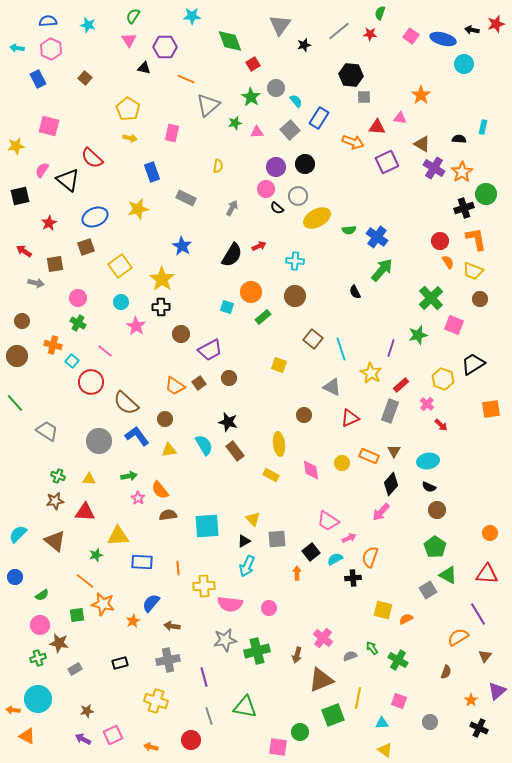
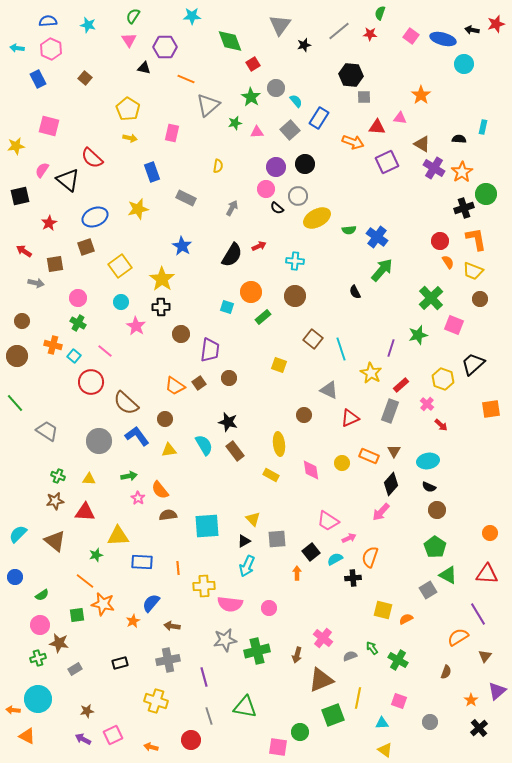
purple trapezoid at (210, 350): rotated 55 degrees counterclockwise
cyan square at (72, 361): moved 2 px right, 5 px up
black trapezoid at (473, 364): rotated 10 degrees counterclockwise
gray triangle at (332, 387): moved 3 px left, 3 px down
black cross at (479, 728): rotated 24 degrees clockwise
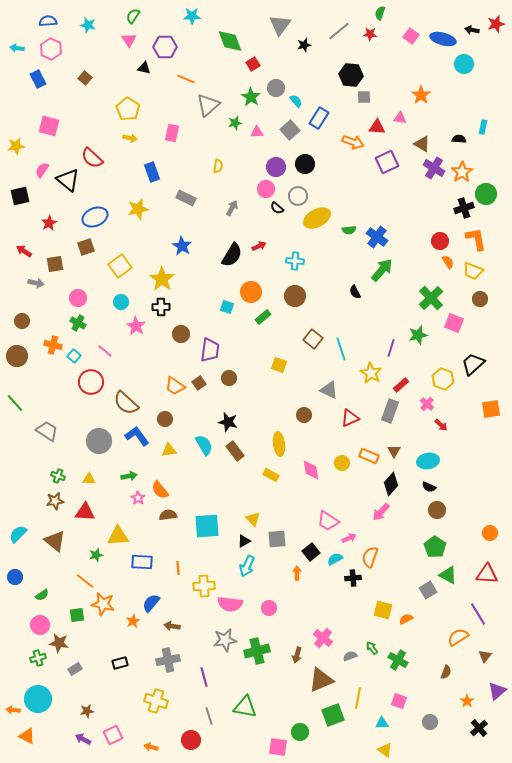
pink square at (454, 325): moved 2 px up
orange star at (471, 700): moved 4 px left, 1 px down
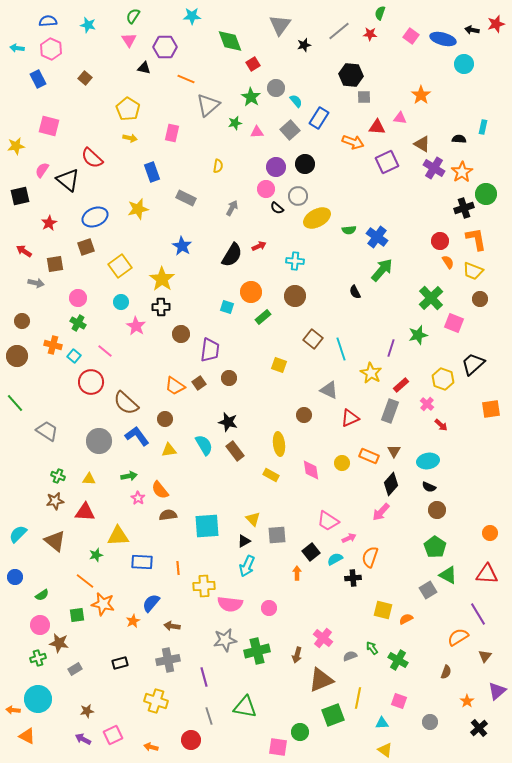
gray square at (277, 539): moved 4 px up
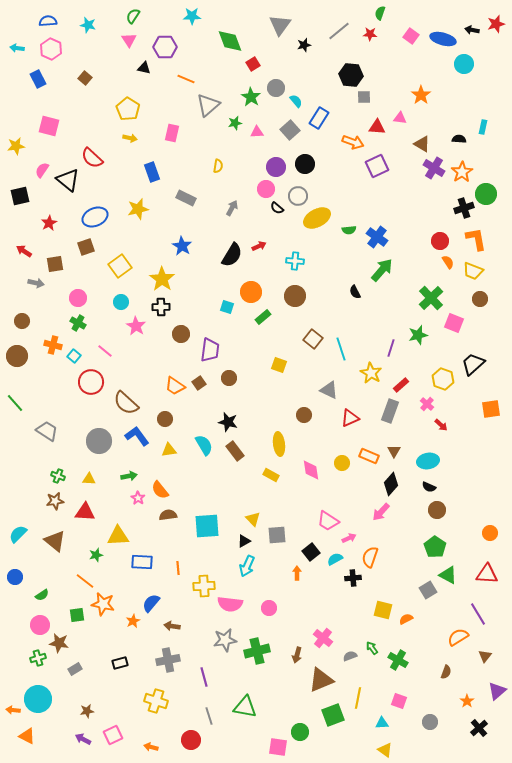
purple square at (387, 162): moved 10 px left, 4 px down
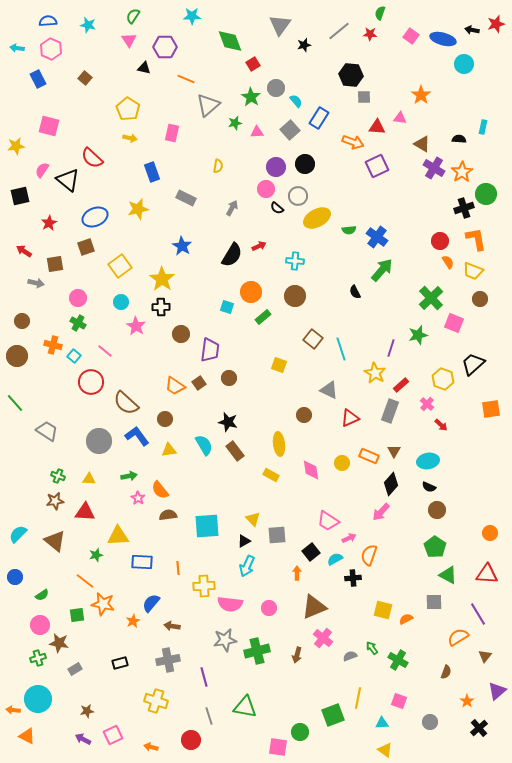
yellow star at (371, 373): moved 4 px right
orange semicircle at (370, 557): moved 1 px left, 2 px up
gray square at (428, 590): moved 6 px right, 12 px down; rotated 30 degrees clockwise
brown triangle at (321, 680): moved 7 px left, 73 px up
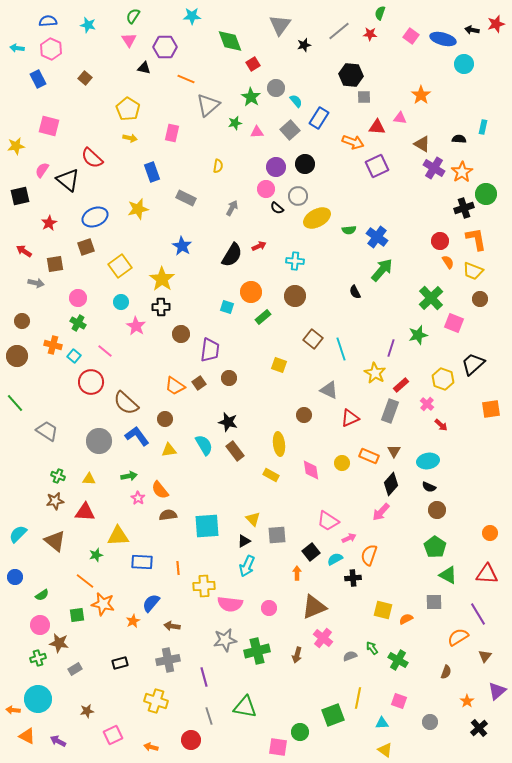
purple arrow at (83, 739): moved 25 px left, 2 px down
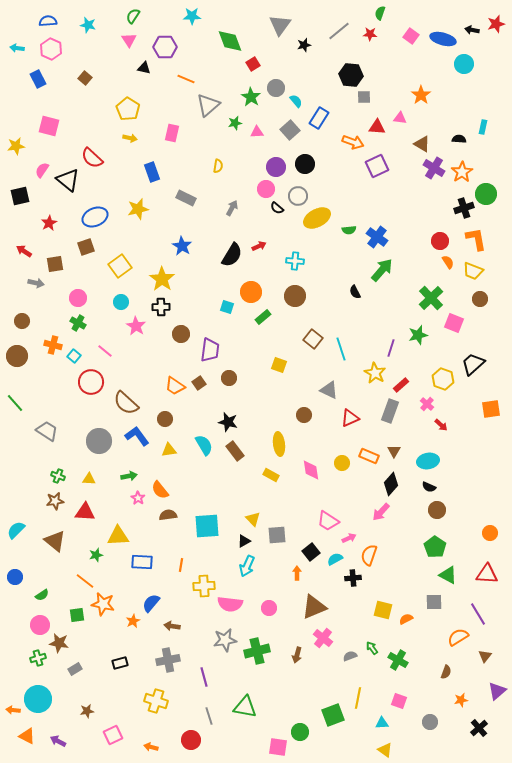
cyan semicircle at (18, 534): moved 2 px left, 4 px up
orange line at (178, 568): moved 3 px right, 3 px up; rotated 16 degrees clockwise
orange star at (467, 701): moved 6 px left, 1 px up; rotated 24 degrees clockwise
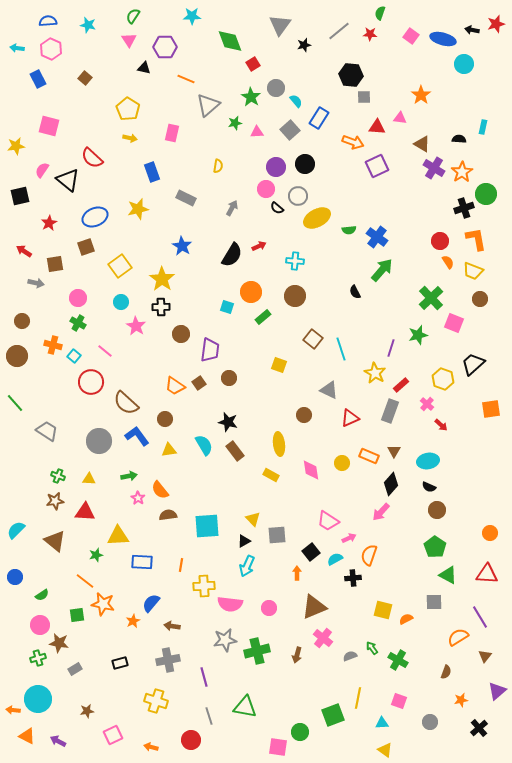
purple line at (478, 614): moved 2 px right, 3 px down
